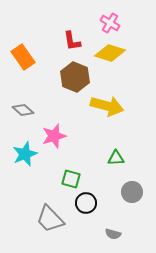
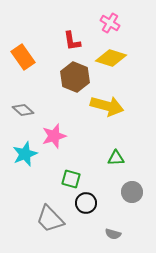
yellow diamond: moved 1 px right, 5 px down
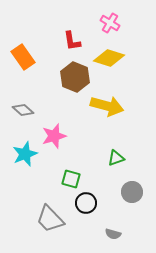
yellow diamond: moved 2 px left
green triangle: rotated 18 degrees counterclockwise
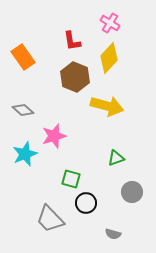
yellow diamond: rotated 64 degrees counterclockwise
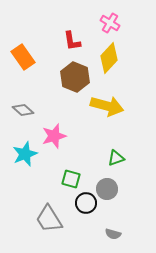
gray circle: moved 25 px left, 3 px up
gray trapezoid: moved 1 px left; rotated 12 degrees clockwise
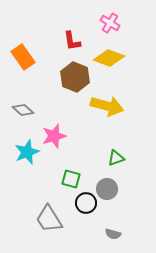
yellow diamond: rotated 68 degrees clockwise
cyan star: moved 2 px right, 2 px up
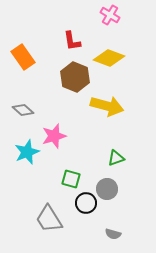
pink cross: moved 8 px up
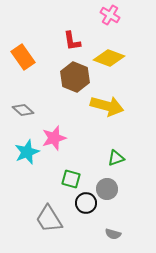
pink star: moved 2 px down
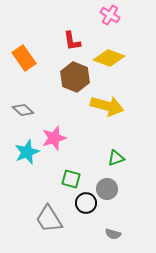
orange rectangle: moved 1 px right, 1 px down
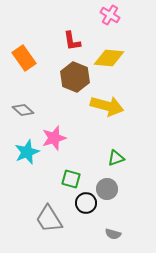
yellow diamond: rotated 16 degrees counterclockwise
